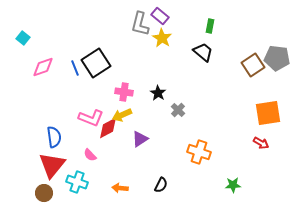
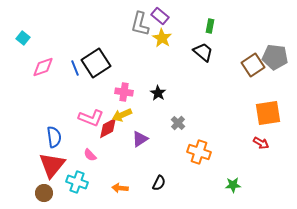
gray pentagon: moved 2 px left, 1 px up
gray cross: moved 13 px down
black semicircle: moved 2 px left, 2 px up
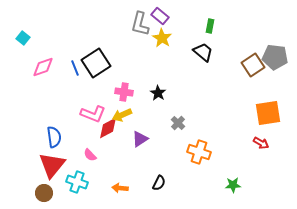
pink L-shape: moved 2 px right, 4 px up
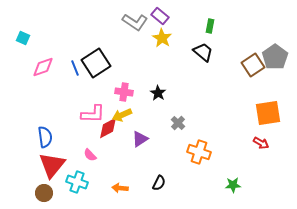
gray L-shape: moved 5 px left, 2 px up; rotated 70 degrees counterclockwise
cyan square: rotated 16 degrees counterclockwise
gray pentagon: rotated 30 degrees clockwise
pink L-shape: rotated 20 degrees counterclockwise
blue semicircle: moved 9 px left
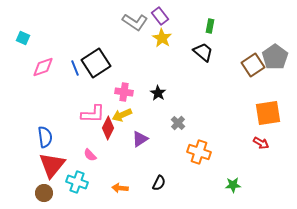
purple rectangle: rotated 12 degrees clockwise
red diamond: rotated 35 degrees counterclockwise
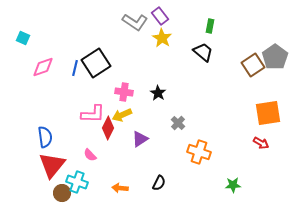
blue line: rotated 35 degrees clockwise
brown circle: moved 18 px right
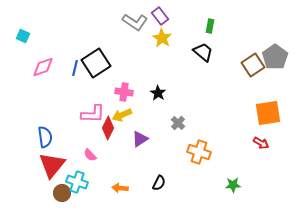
cyan square: moved 2 px up
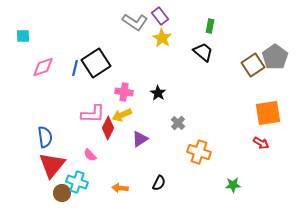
cyan square: rotated 24 degrees counterclockwise
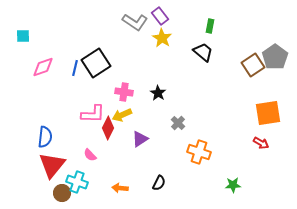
blue semicircle: rotated 15 degrees clockwise
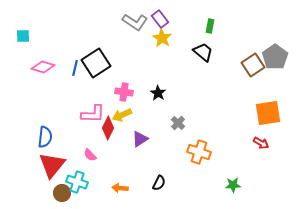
purple rectangle: moved 3 px down
pink diamond: rotated 35 degrees clockwise
